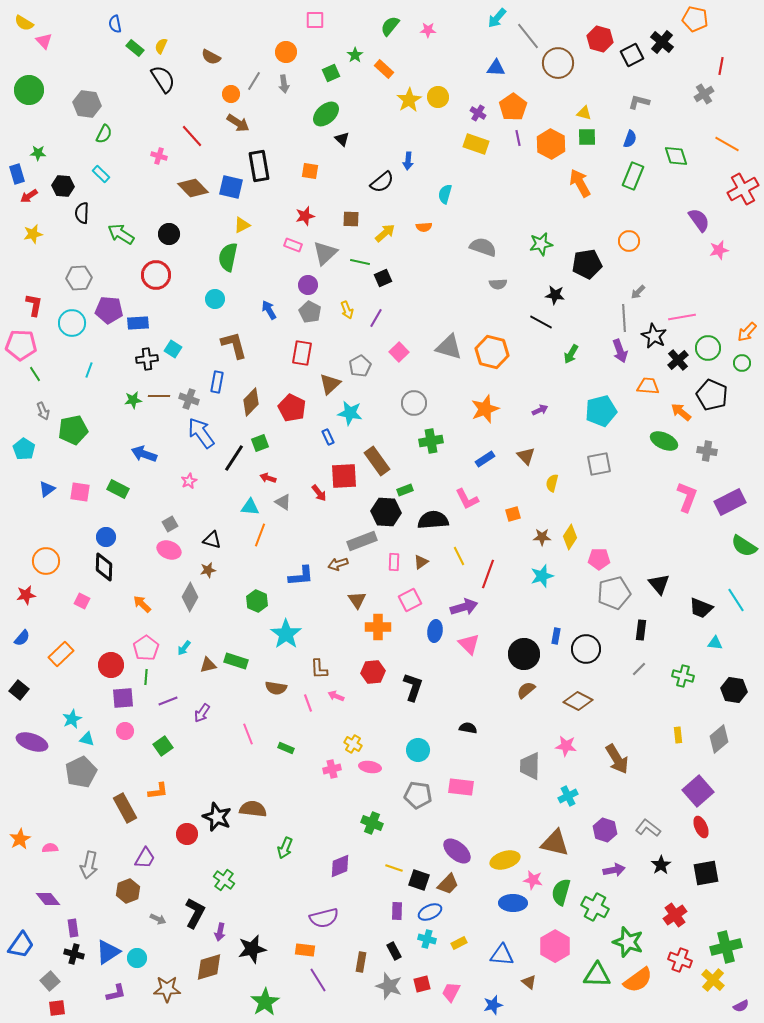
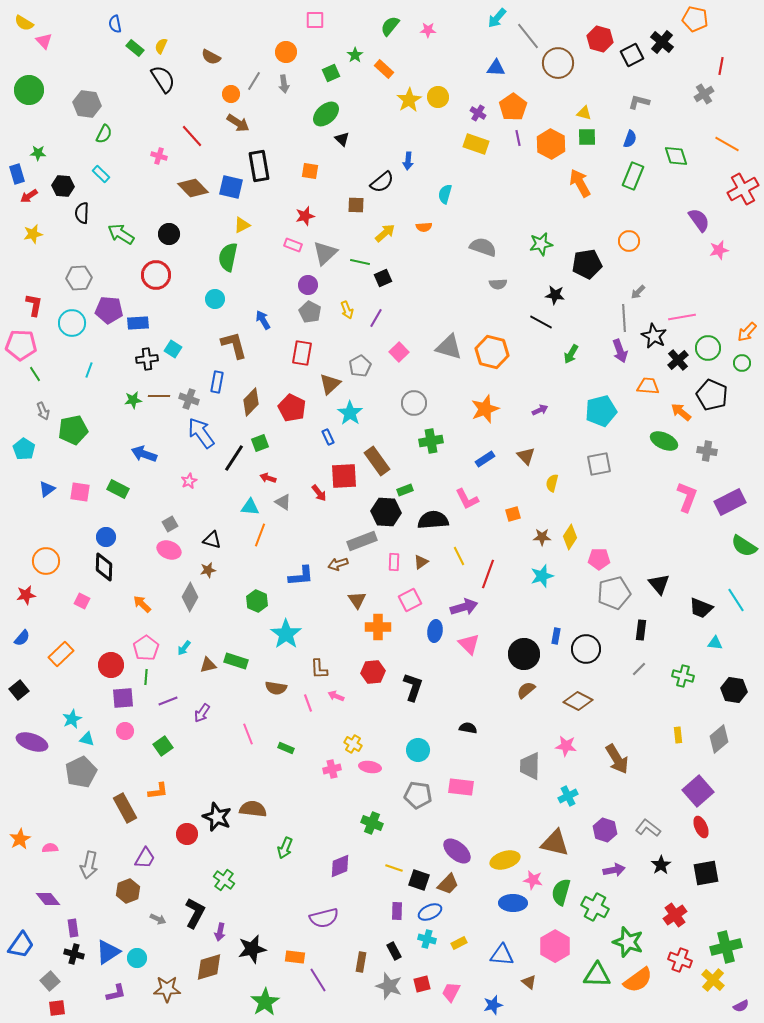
brown square at (351, 219): moved 5 px right, 14 px up
blue arrow at (269, 310): moved 6 px left, 10 px down
cyan star at (350, 413): rotated 25 degrees clockwise
black square at (19, 690): rotated 12 degrees clockwise
orange rectangle at (305, 950): moved 10 px left, 7 px down
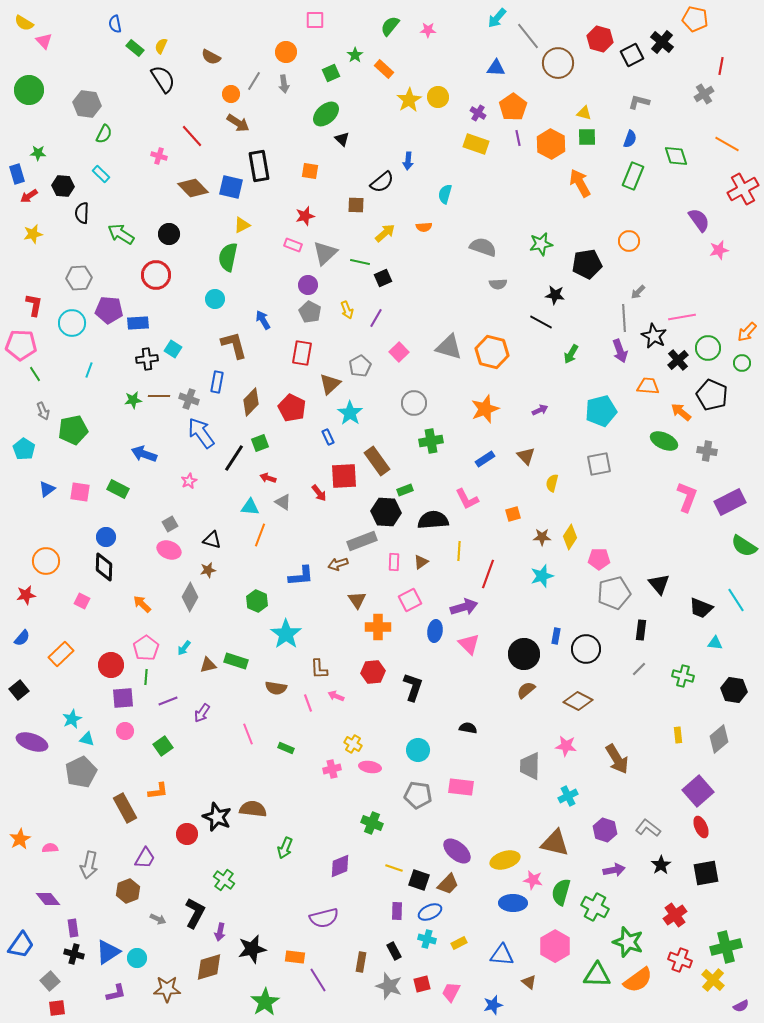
yellow line at (459, 556): moved 5 px up; rotated 30 degrees clockwise
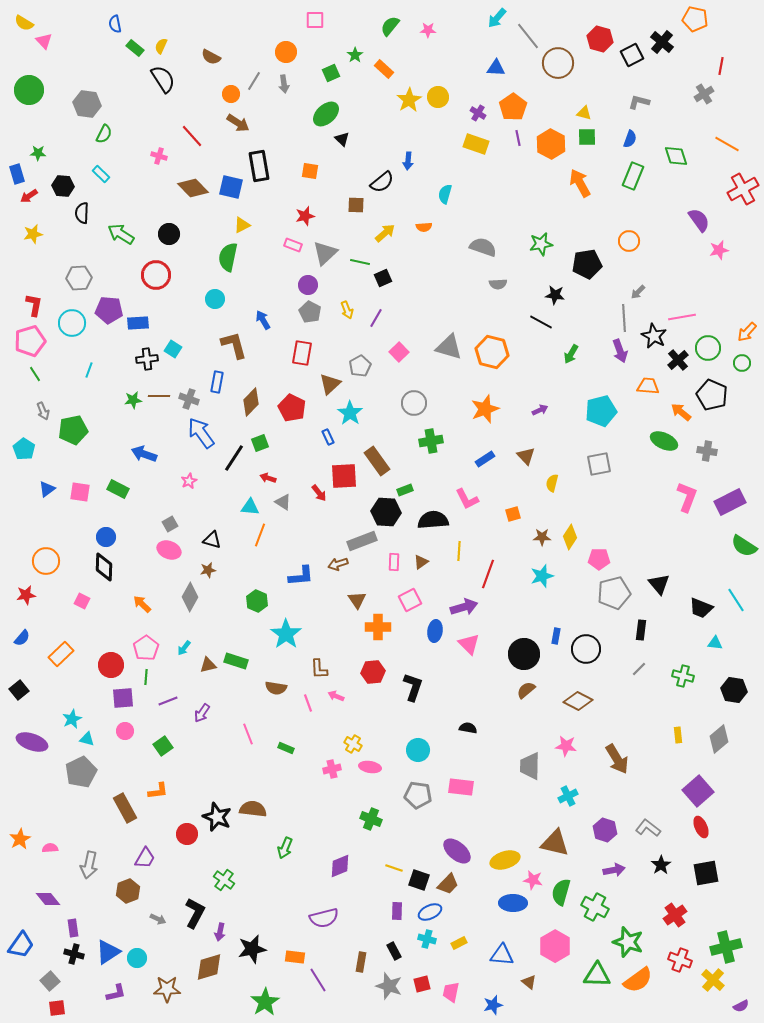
pink pentagon at (21, 345): moved 9 px right, 4 px up; rotated 20 degrees counterclockwise
green cross at (372, 823): moved 1 px left, 4 px up
pink trapezoid at (451, 992): rotated 15 degrees counterclockwise
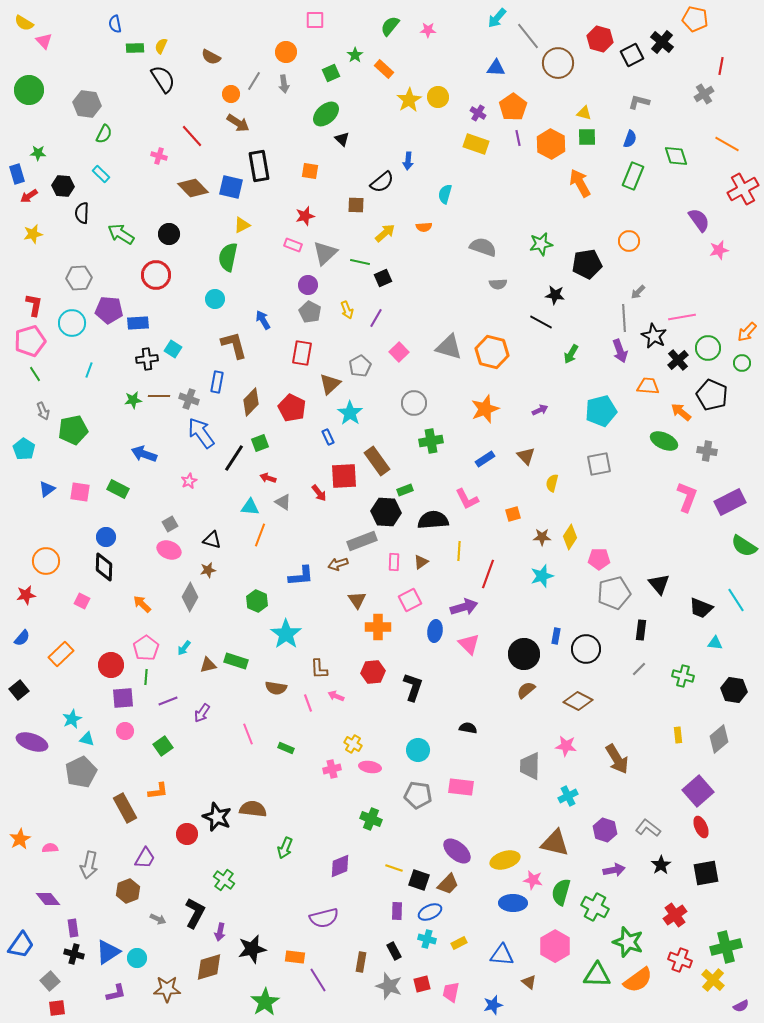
green rectangle at (135, 48): rotated 42 degrees counterclockwise
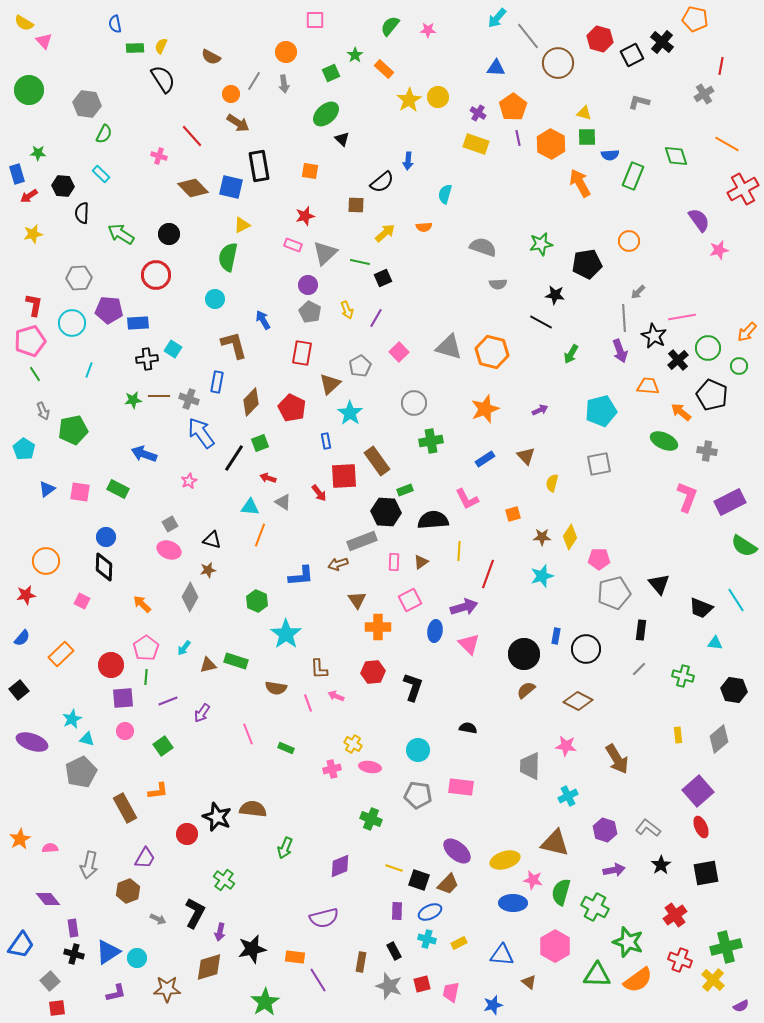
blue semicircle at (630, 139): moved 20 px left, 16 px down; rotated 66 degrees clockwise
green circle at (742, 363): moved 3 px left, 3 px down
blue rectangle at (328, 437): moved 2 px left, 4 px down; rotated 14 degrees clockwise
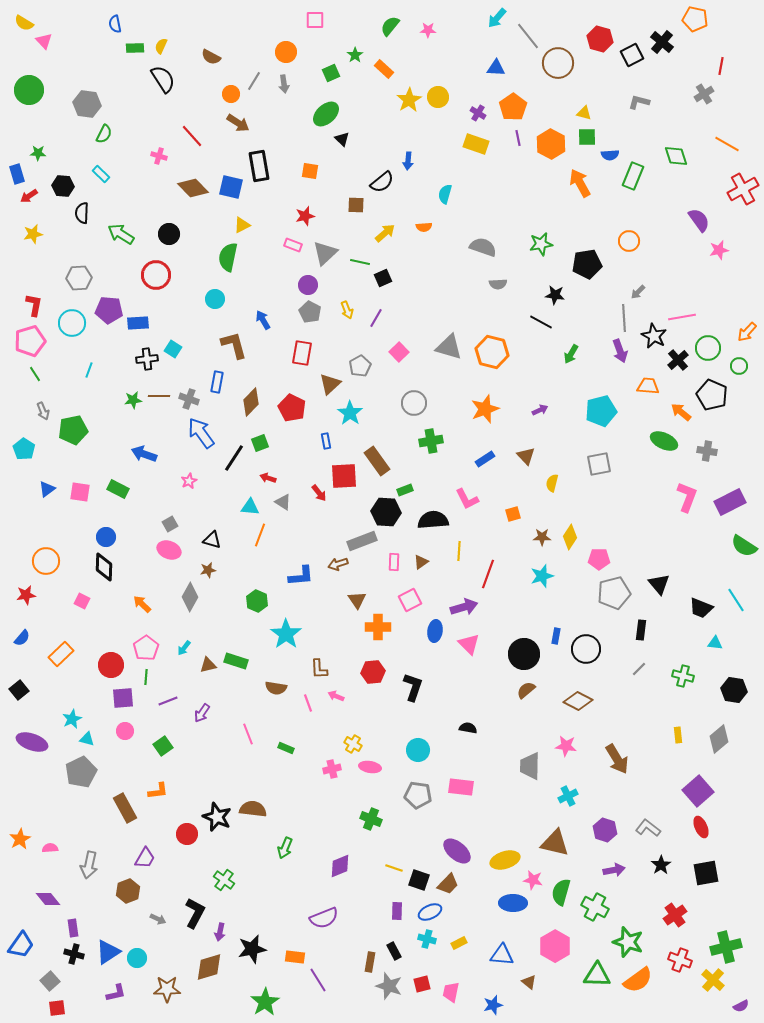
purple semicircle at (324, 918): rotated 8 degrees counterclockwise
brown rectangle at (361, 962): moved 9 px right
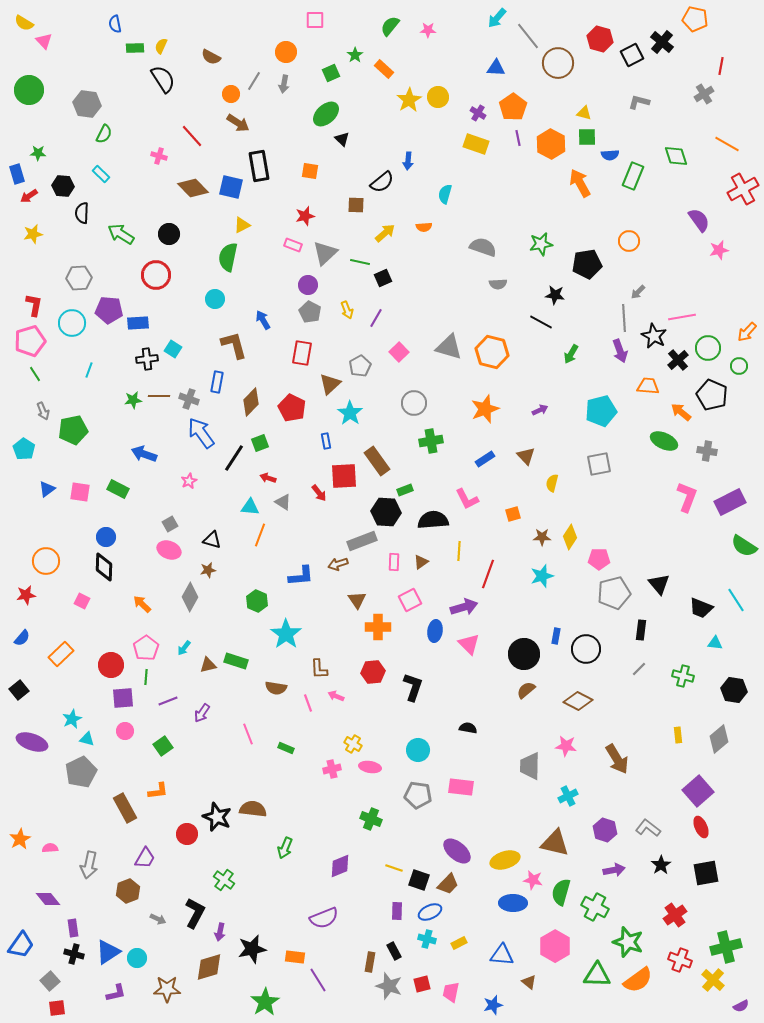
gray arrow at (284, 84): rotated 18 degrees clockwise
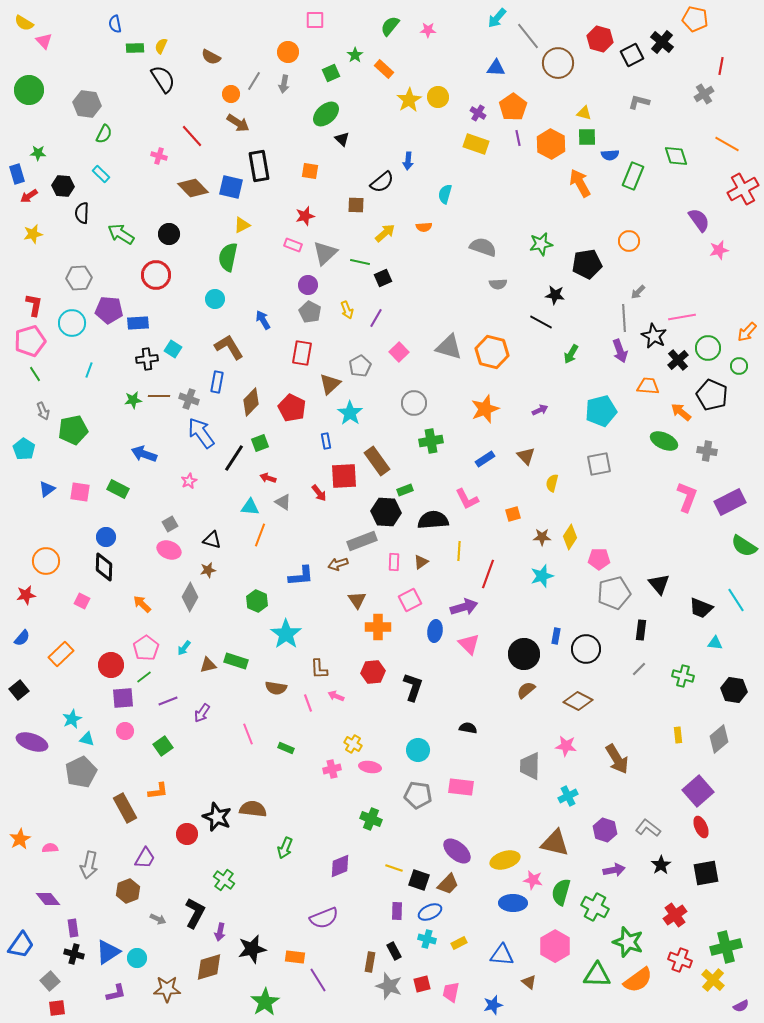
orange circle at (286, 52): moved 2 px right
brown L-shape at (234, 345): moved 5 px left, 2 px down; rotated 16 degrees counterclockwise
green line at (146, 677): moved 2 px left; rotated 49 degrees clockwise
